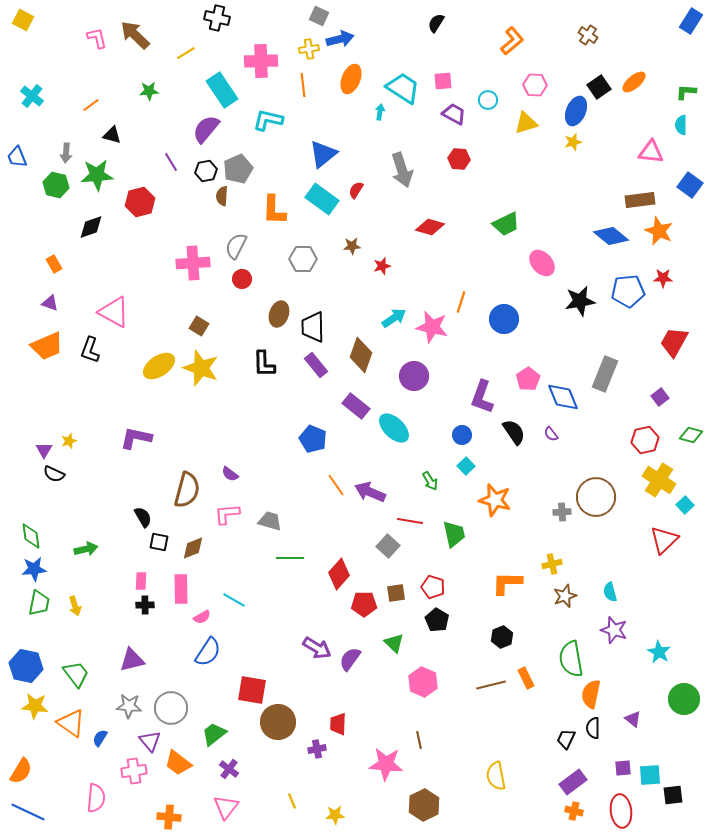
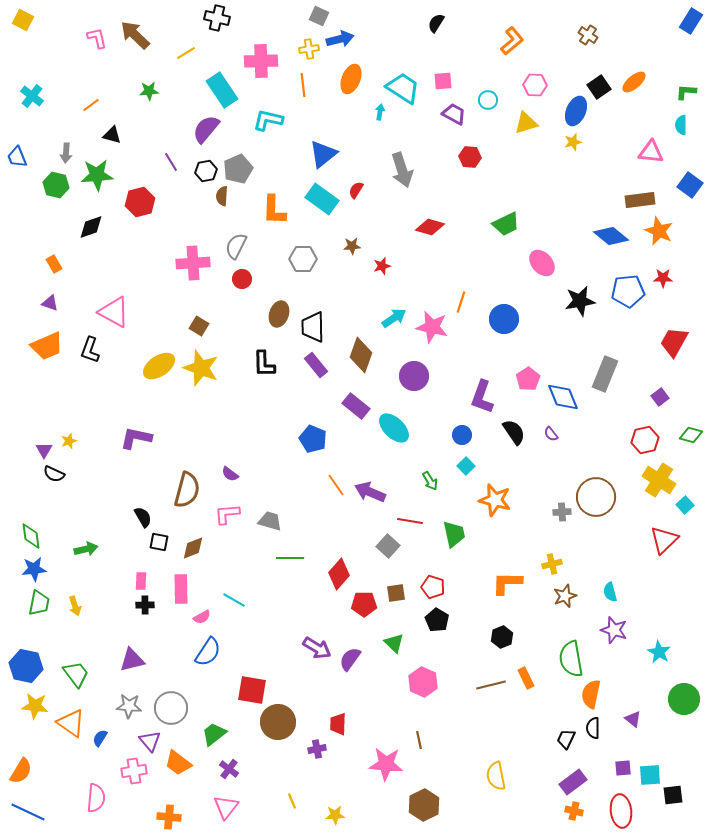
red hexagon at (459, 159): moved 11 px right, 2 px up
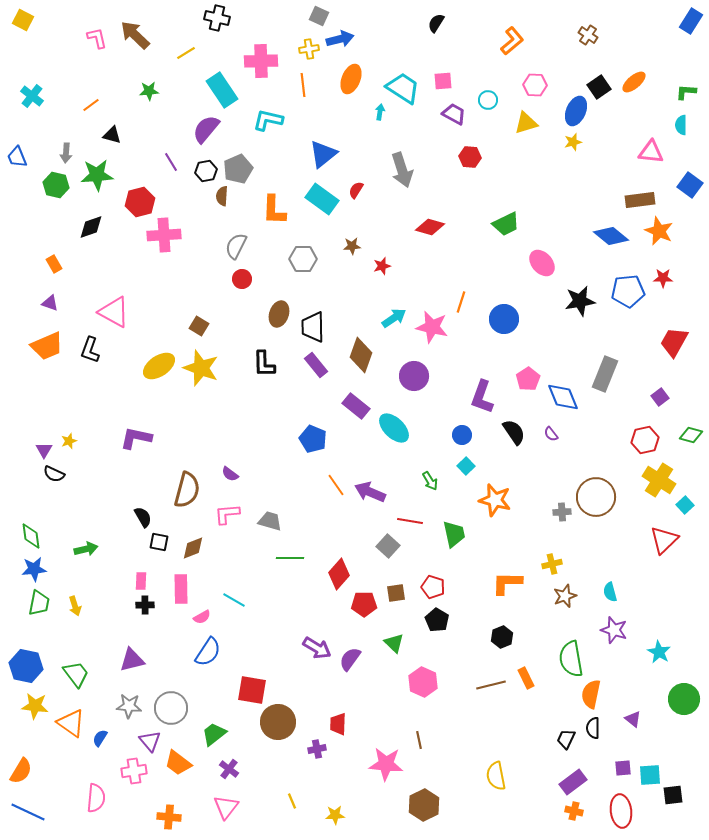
pink cross at (193, 263): moved 29 px left, 28 px up
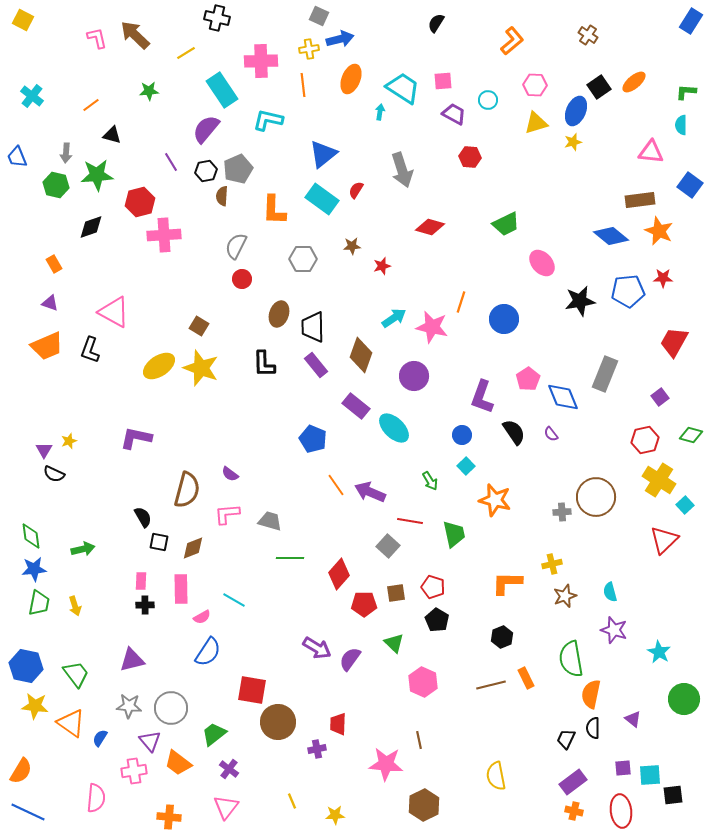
yellow triangle at (526, 123): moved 10 px right
green arrow at (86, 549): moved 3 px left
